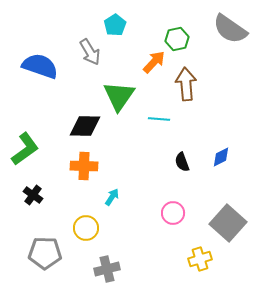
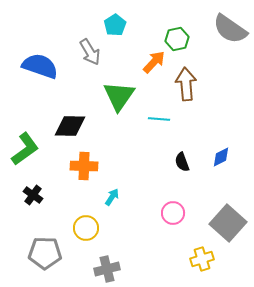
black diamond: moved 15 px left
yellow cross: moved 2 px right
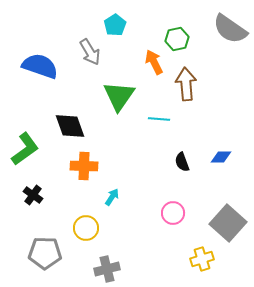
orange arrow: rotated 70 degrees counterclockwise
black diamond: rotated 68 degrees clockwise
blue diamond: rotated 25 degrees clockwise
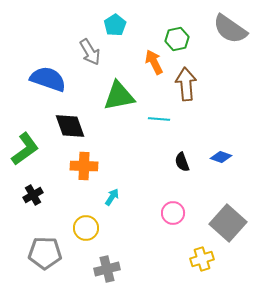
blue semicircle: moved 8 px right, 13 px down
green triangle: rotated 44 degrees clockwise
blue diamond: rotated 20 degrees clockwise
black cross: rotated 24 degrees clockwise
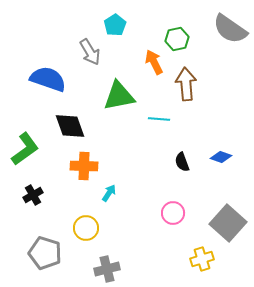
cyan arrow: moved 3 px left, 4 px up
gray pentagon: rotated 16 degrees clockwise
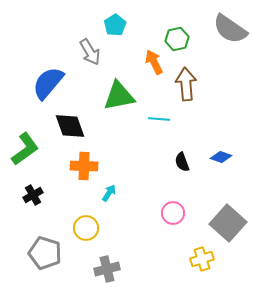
blue semicircle: moved 4 px down; rotated 69 degrees counterclockwise
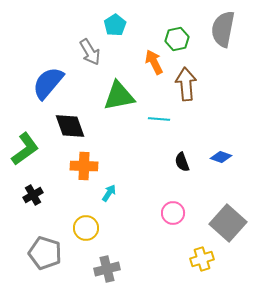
gray semicircle: moved 7 px left; rotated 66 degrees clockwise
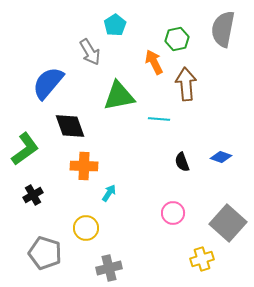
gray cross: moved 2 px right, 1 px up
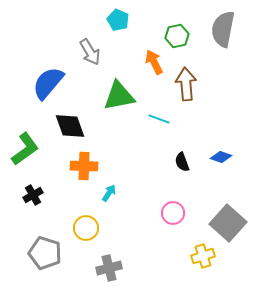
cyan pentagon: moved 3 px right, 5 px up; rotated 15 degrees counterclockwise
green hexagon: moved 3 px up
cyan line: rotated 15 degrees clockwise
yellow cross: moved 1 px right, 3 px up
